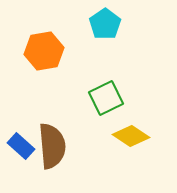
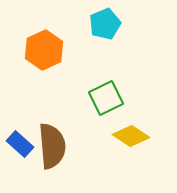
cyan pentagon: rotated 12 degrees clockwise
orange hexagon: moved 1 px up; rotated 15 degrees counterclockwise
blue rectangle: moved 1 px left, 2 px up
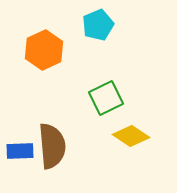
cyan pentagon: moved 7 px left, 1 px down
blue rectangle: moved 7 px down; rotated 44 degrees counterclockwise
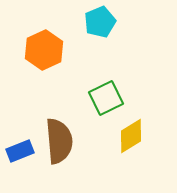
cyan pentagon: moved 2 px right, 3 px up
yellow diamond: rotated 66 degrees counterclockwise
brown semicircle: moved 7 px right, 5 px up
blue rectangle: rotated 20 degrees counterclockwise
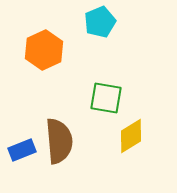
green square: rotated 36 degrees clockwise
blue rectangle: moved 2 px right, 1 px up
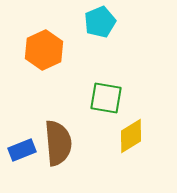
brown semicircle: moved 1 px left, 2 px down
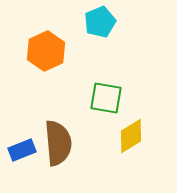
orange hexagon: moved 2 px right, 1 px down
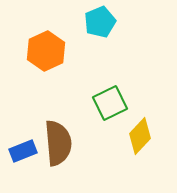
green square: moved 4 px right, 5 px down; rotated 36 degrees counterclockwise
yellow diamond: moved 9 px right; rotated 15 degrees counterclockwise
blue rectangle: moved 1 px right, 1 px down
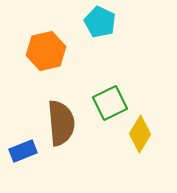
cyan pentagon: rotated 24 degrees counterclockwise
orange hexagon: rotated 12 degrees clockwise
yellow diamond: moved 2 px up; rotated 12 degrees counterclockwise
brown semicircle: moved 3 px right, 20 px up
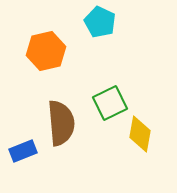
yellow diamond: rotated 21 degrees counterclockwise
